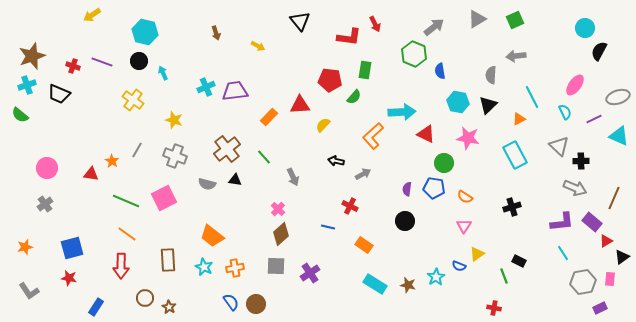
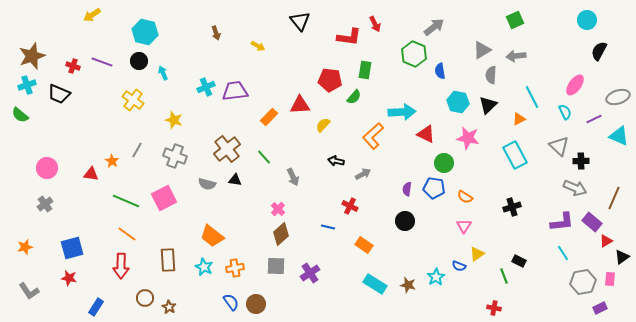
gray triangle at (477, 19): moved 5 px right, 31 px down
cyan circle at (585, 28): moved 2 px right, 8 px up
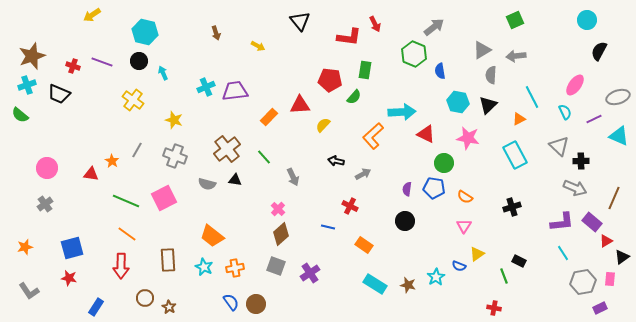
gray square at (276, 266): rotated 18 degrees clockwise
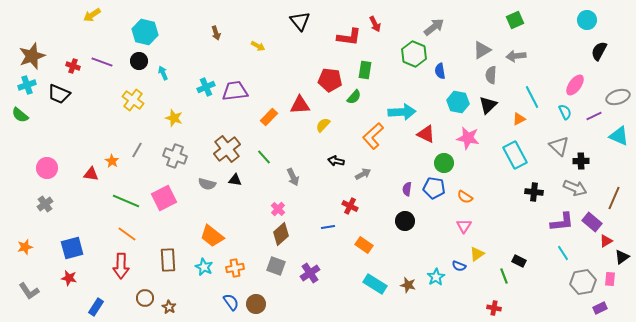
purple line at (594, 119): moved 3 px up
yellow star at (174, 120): moved 2 px up
black cross at (512, 207): moved 22 px right, 15 px up; rotated 24 degrees clockwise
blue line at (328, 227): rotated 24 degrees counterclockwise
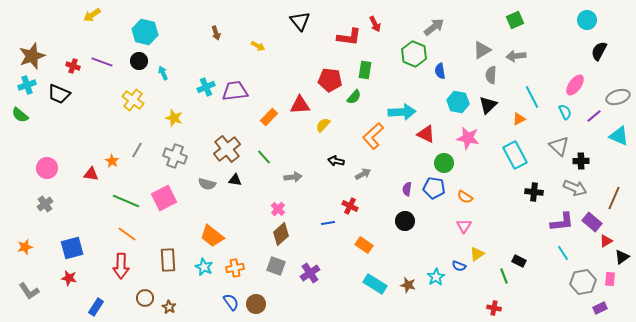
purple line at (594, 116): rotated 14 degrees counterclockwise
gray arrow at (293, 177): rotated 72 degrees counterclockwise
blue line at (328, 227): moved 4 px up
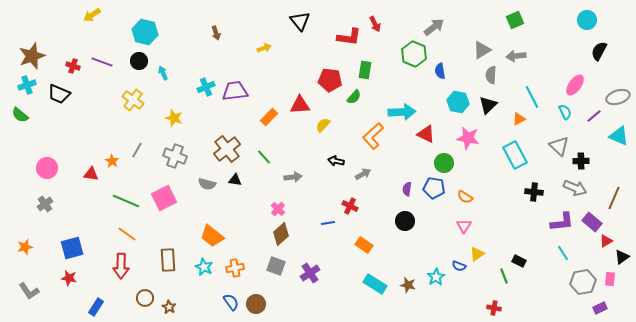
yellow arrow at (258, 46): moved 6 px right, 2 px down; rotated 48 degrees counterclockwise
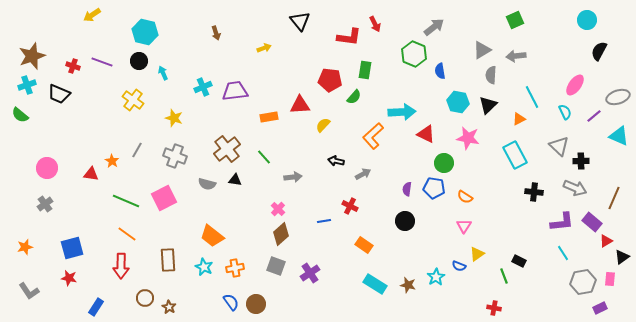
cyan cross at (206, 87): moved 3 px left
orange rectangle at (269, 117): rotated 36 degrees clockwise
blue line at (328, 223): moved 4 px left, 2 px up
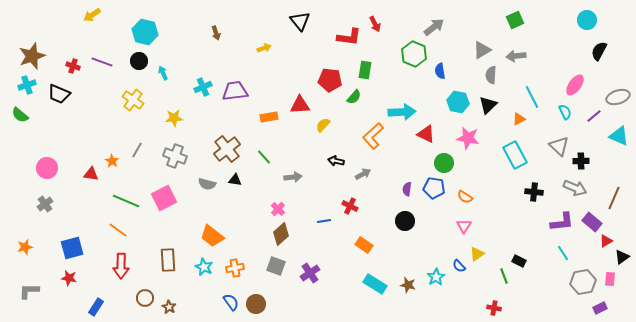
yellow star at (174, 118): rotated 24 degrees counterclockwise
orange line at (127, 234): moved 9 px left, 4 px up
blue semicircle at (459, 266): rotated 24 degrees clockwise
gray L-shape at (29, 291): rotated 125 degrees clockwise
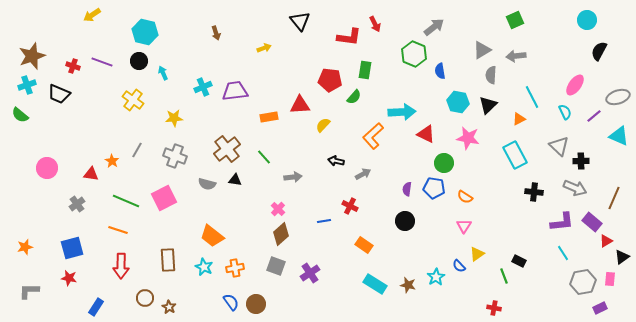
gray cross at (45, 204): moved 32 px right
orange line at (118, 230): rotated 18 degrees counterclockwise
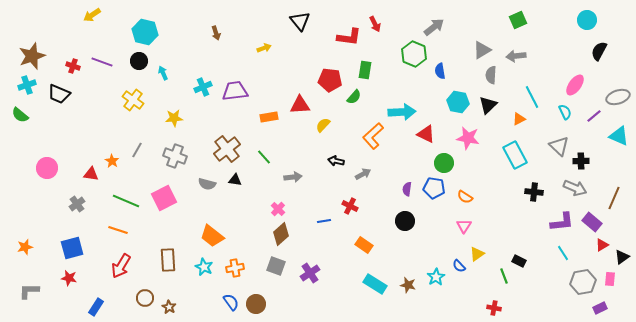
green square at (515, 20): moved 3 px right
red triangle at (606, 241): moved 4 px left, 4 px down
red arrow at (121, 266): rotated 30 degrees clockwise
